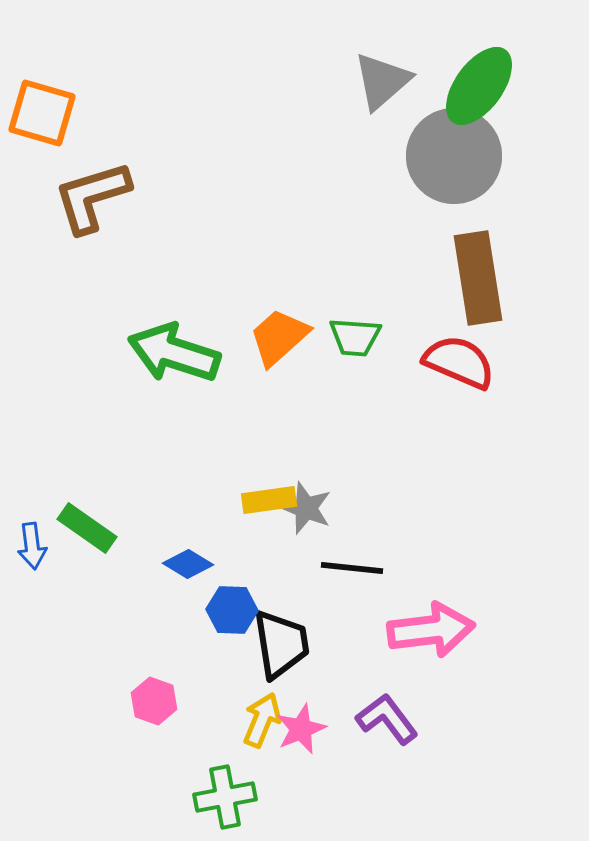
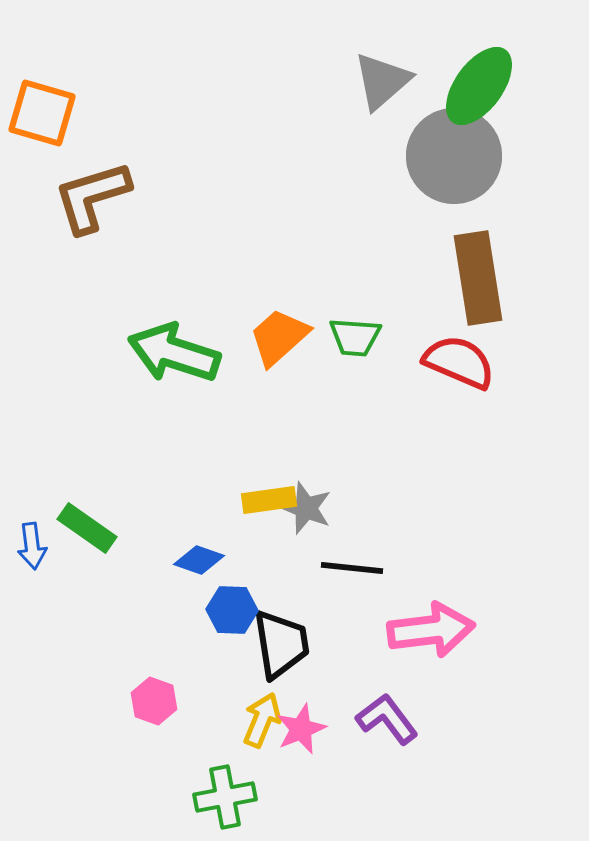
blue diamond: moved 11 px right, 4 px up; rotated 12 degrees counterclockwise
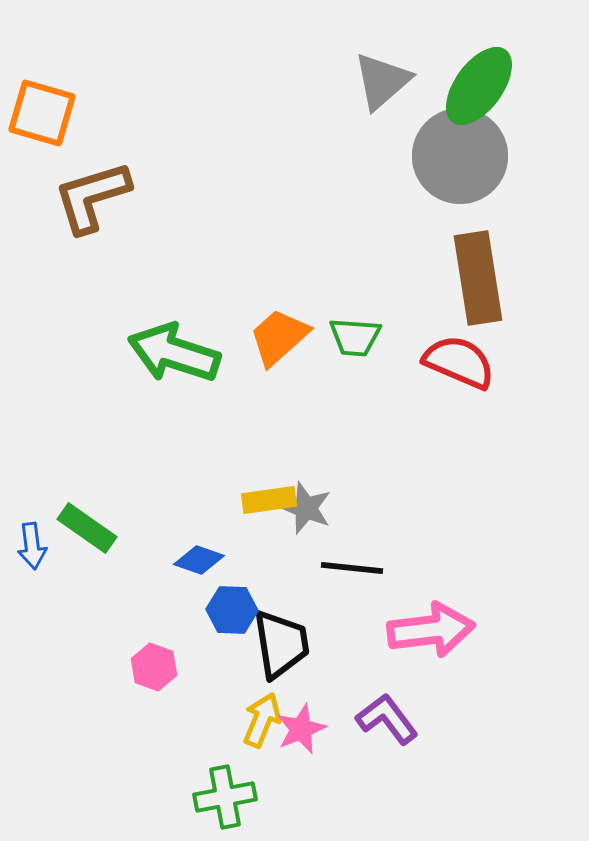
gray circle: moved 6 px right
pink hexagon: moved 34 px up
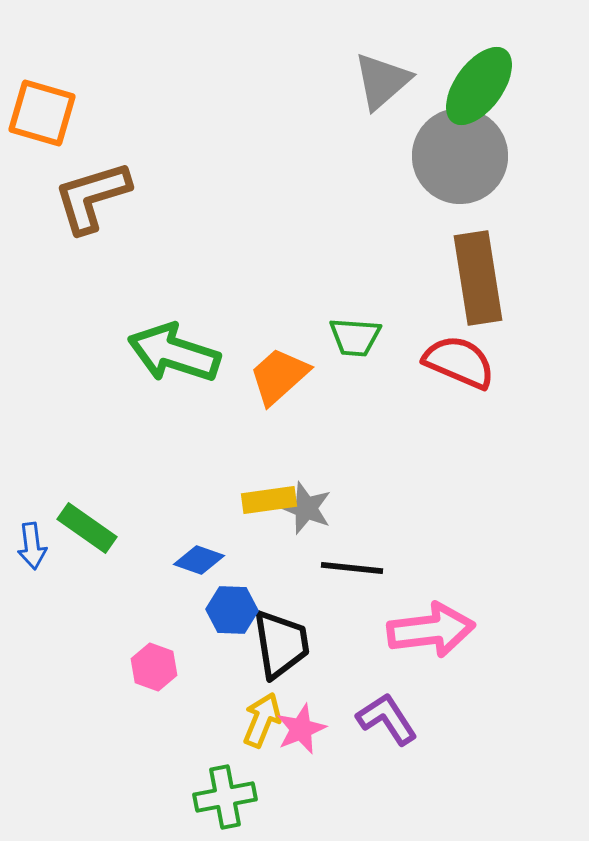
orange trapezoid: moved 39 px down
purple L-shape: rotated 4 degrees clockwise
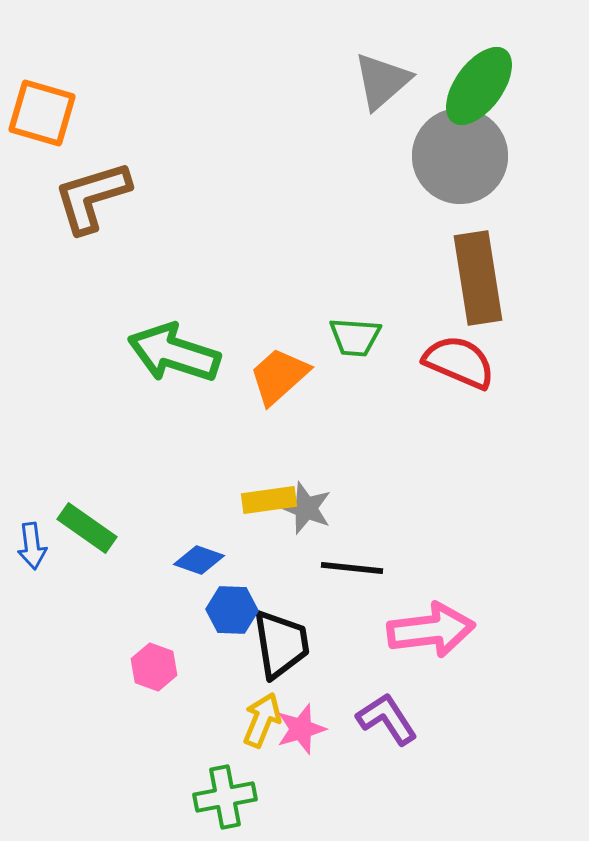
pink star: rotated 6 degrees clockwise
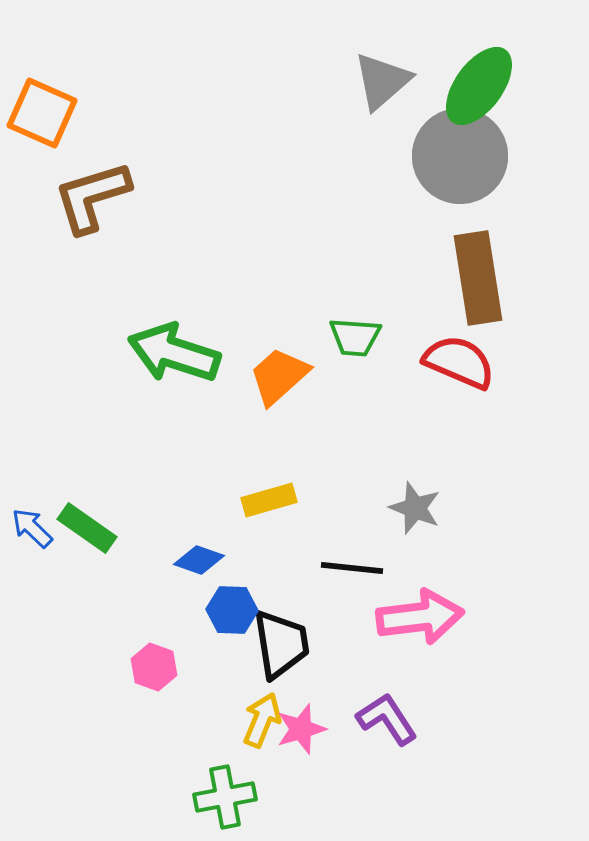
orange square: rotated 8 degrees clockwise
yellow rectangle: rotated 8 degrees counterclockwise
gray star: moved 109 px right
blue arrow: moved 18 px up; rotated 141 degrees clockwise
pink arrow: moved 11 px left, 13 px up
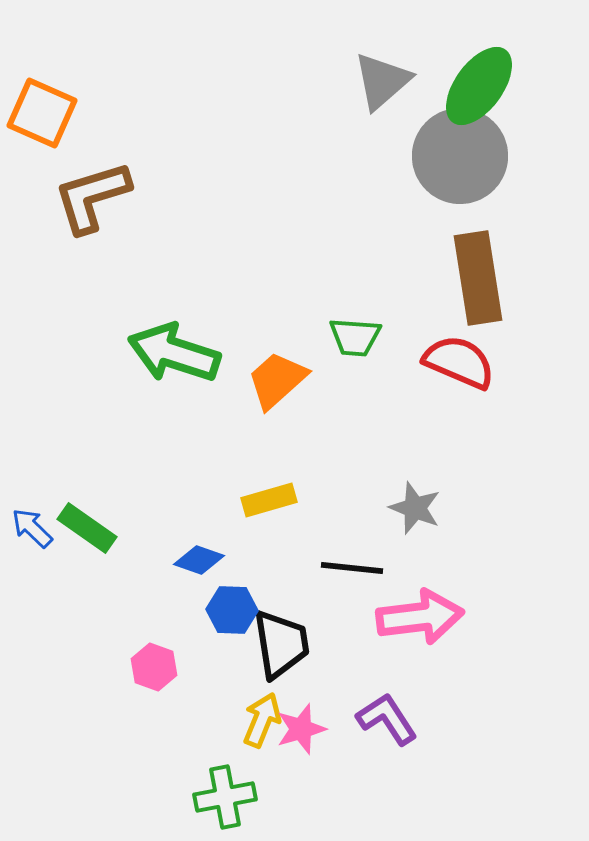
orange trapezoid: moved 2 px left, 4 px down
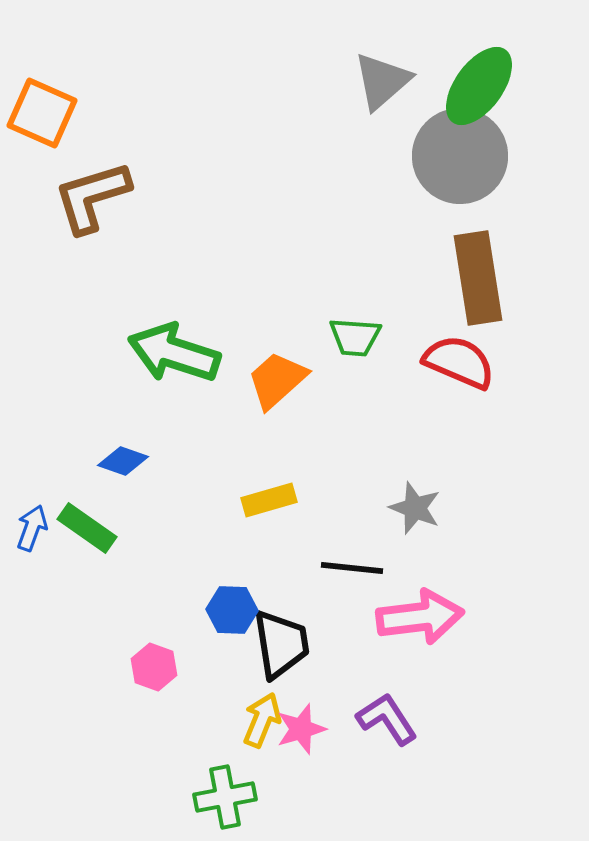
blue arrow: rotated 66 degrees clockwise
blue diamond: moved 76 px left, 99 px up
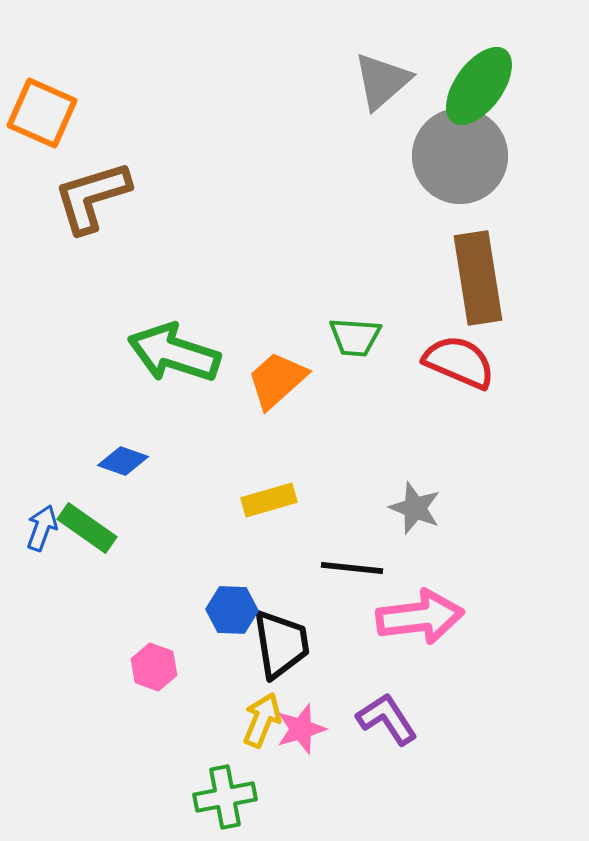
blue arrow: moved 10 px right
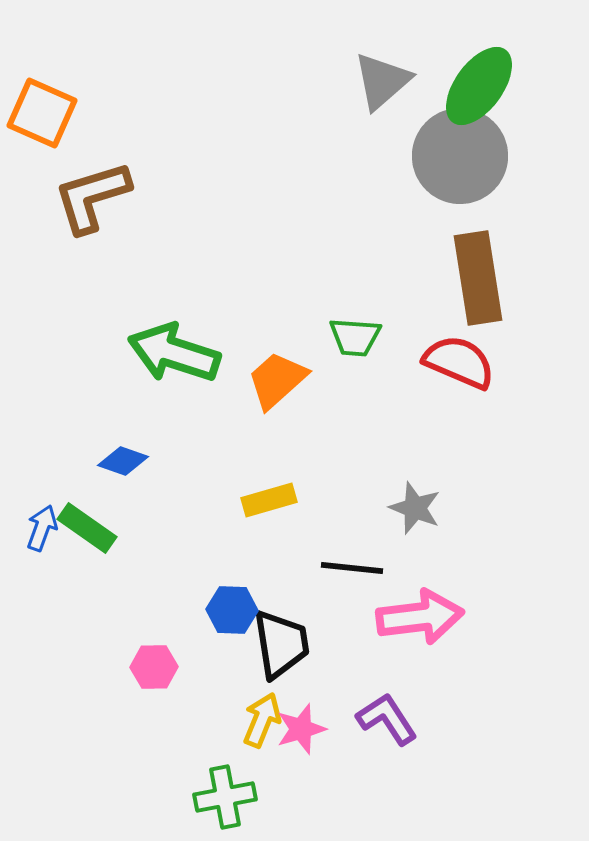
pink hexagon: rotated 21 degrees counterclockwise
